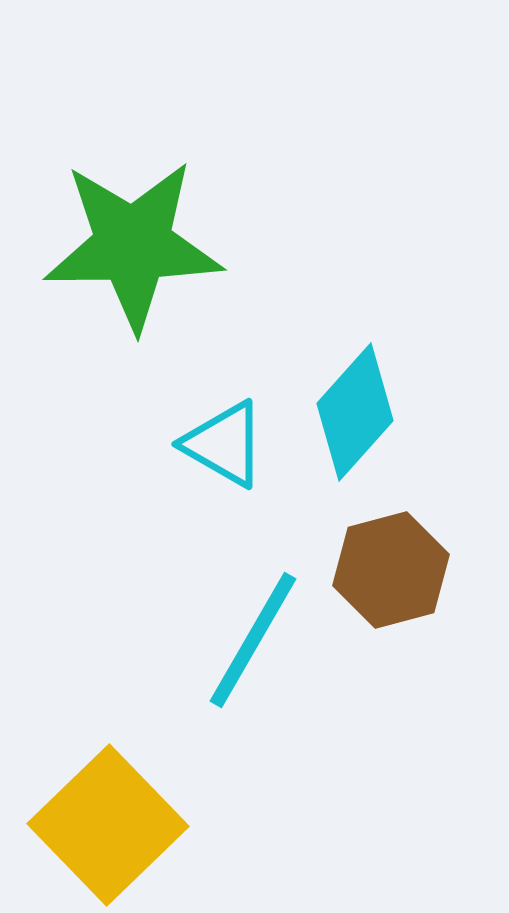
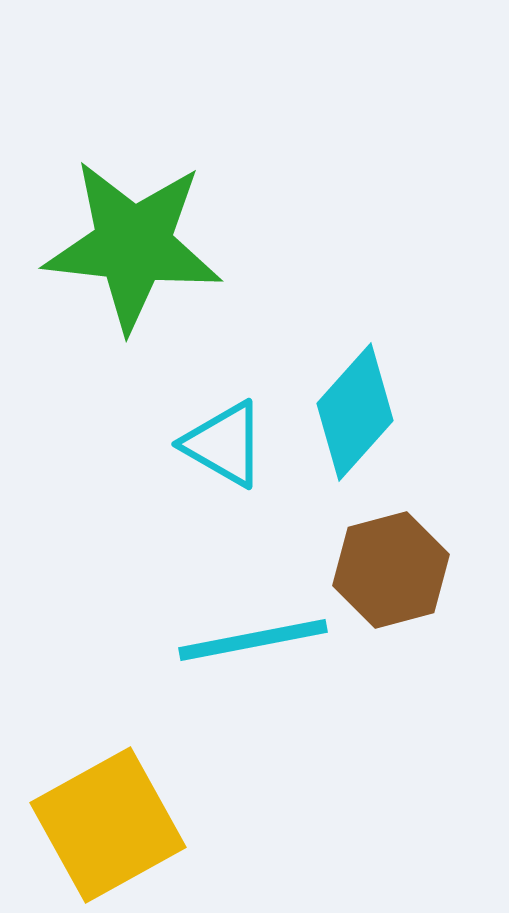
green star: rotated 7 degrees clockwise
cyan line: rotated 49 degrees clockwise
yellow square: rotated 15 degrees clockwise
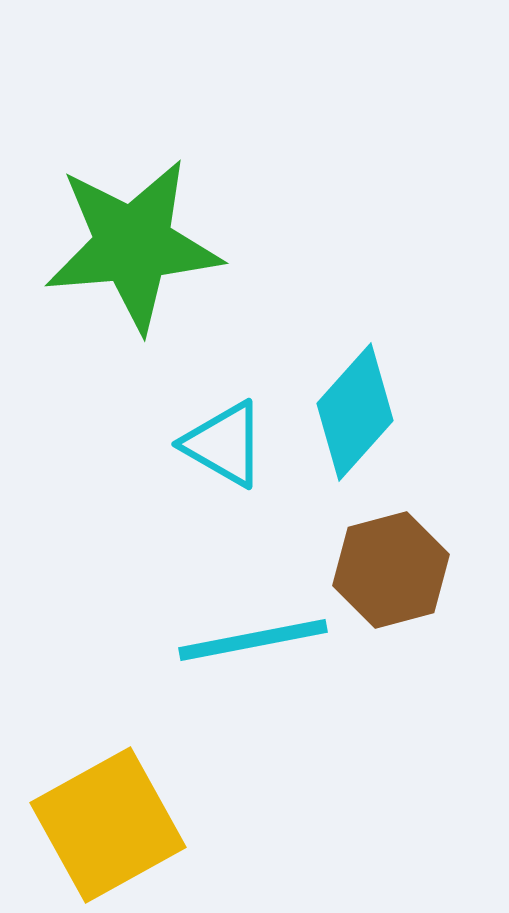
green star: rotated 11 degrees counterclockwise
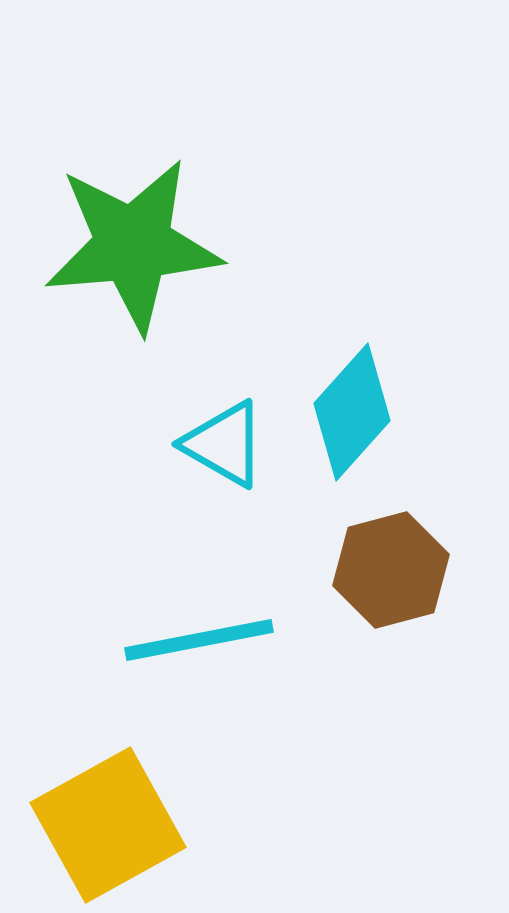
cyan diamond: moved 3 px left
cyan line: moved 54 px left
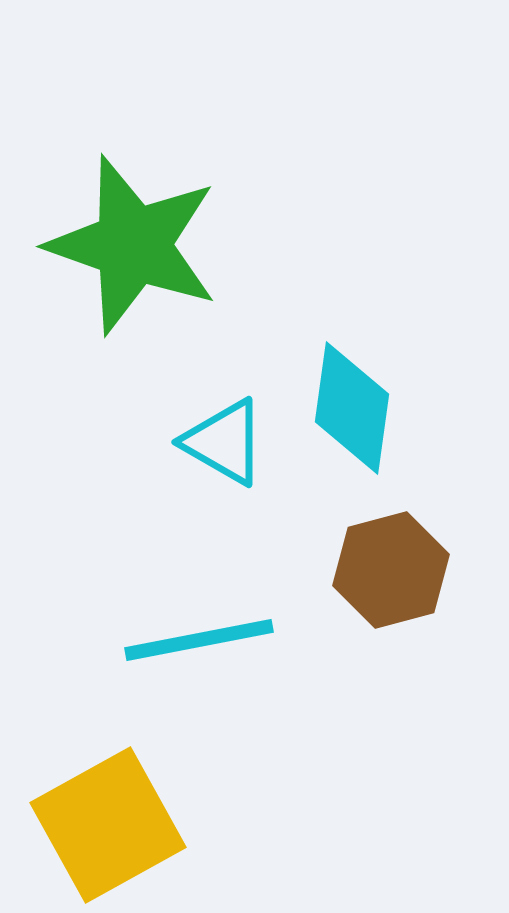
green star: rotated 24 degrees clockwise
cyan diamond: moved 4 px up; rotated 34 degrees counterclockwise
cyan triangle: moved 2 px up
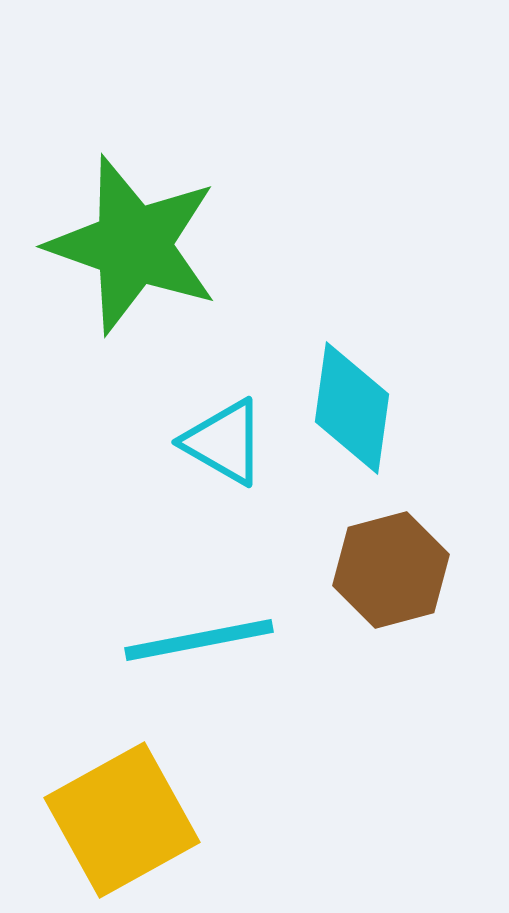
yellow square: moved 14 px right, 5 px up
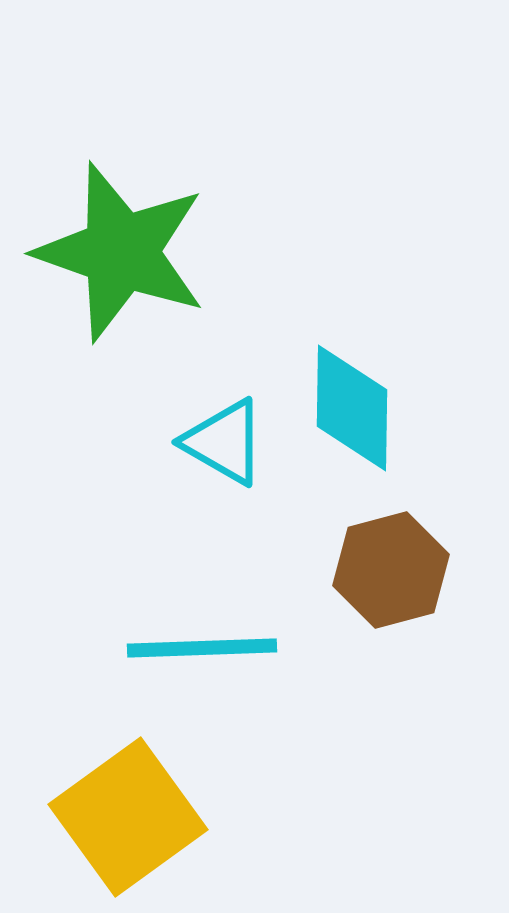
green star: moved 12 px left, 7 px down
cyan diamond: rotated 7 degrees counterclockwise
cyan line: moved 3 px right, 8 px down; rotated 9 degrees clockwise
yellow square: moved 6 px right, 3 px up; rotated 7 degrees counterclockwise
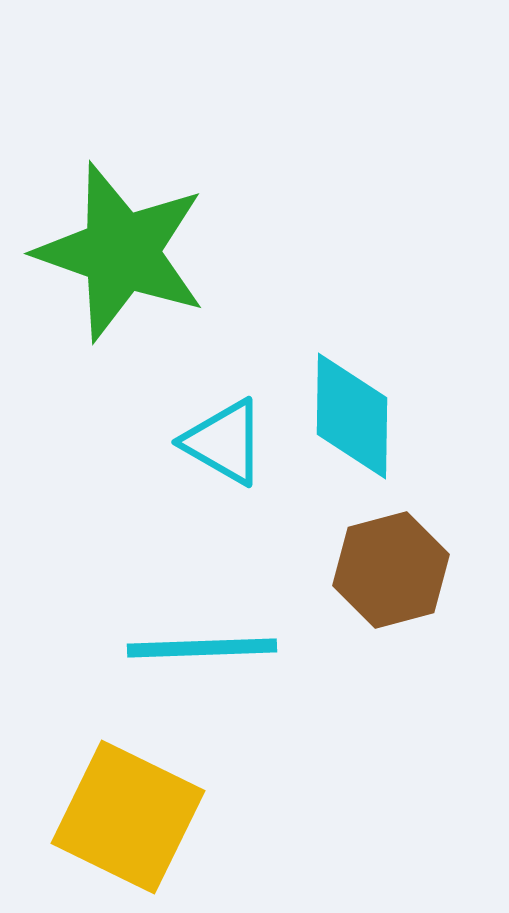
cyan diamond: moved 8 px down
yellow square: rotated 28 degrees counterclockwise
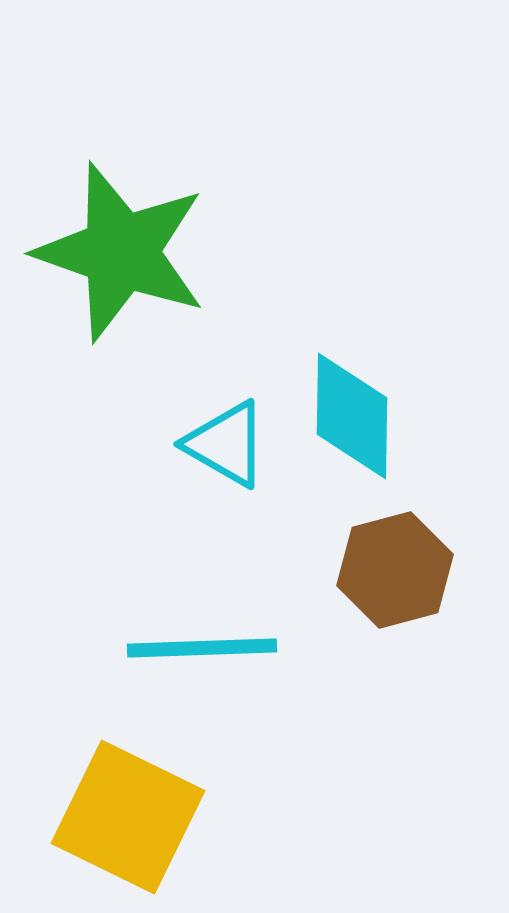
cyan triangle: moved 2 px right, 2 px down
brown hexagon: moved 4 px right
